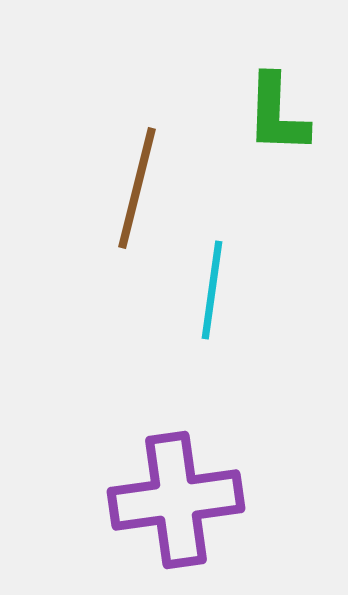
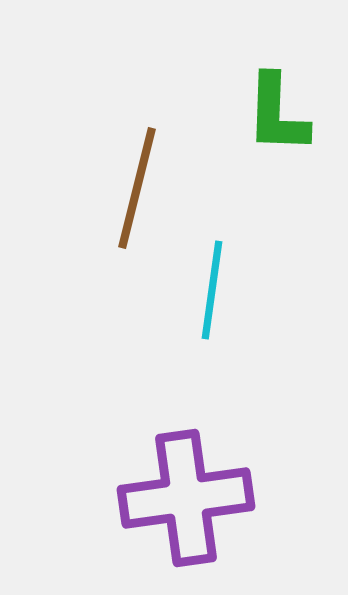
purple cross: moved 10 px right, 2 px up
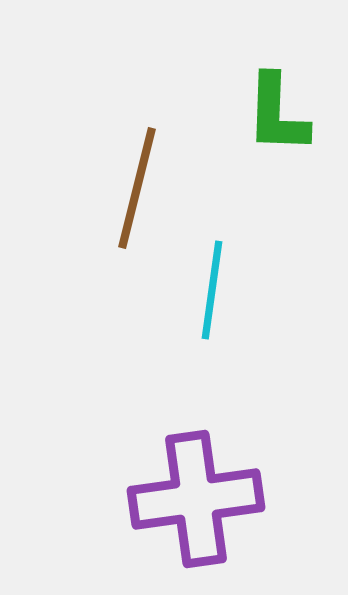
purple cross: moved 10 px right, 1 px down
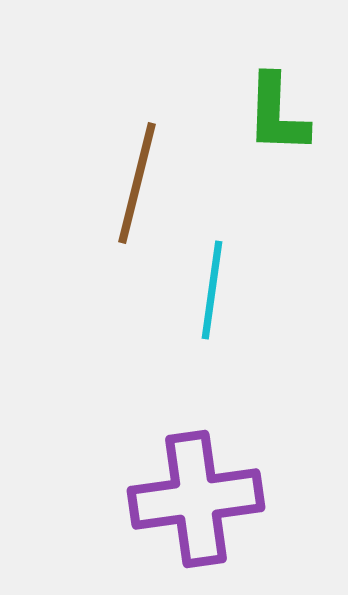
brown line: moved 5 px up
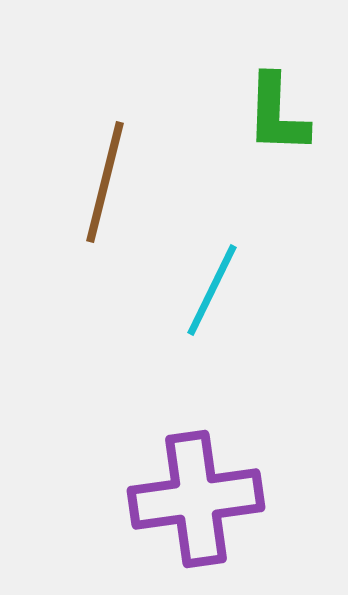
brown line: moved 32 px left, 1 px up
cyan line: rotated 18 degrees clockwise
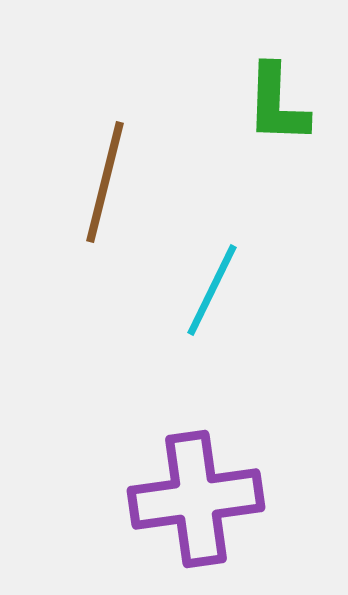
green L-shape: moved 10 px up
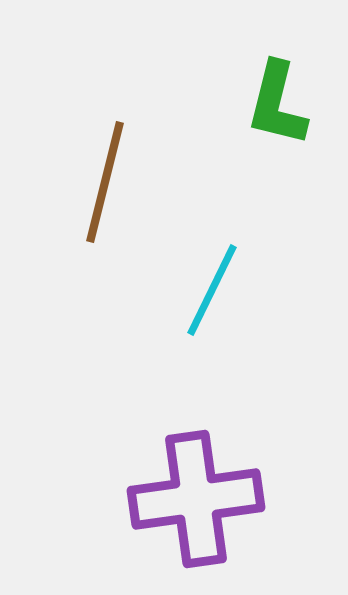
green L-shape: rotated 12 degrees clockwise
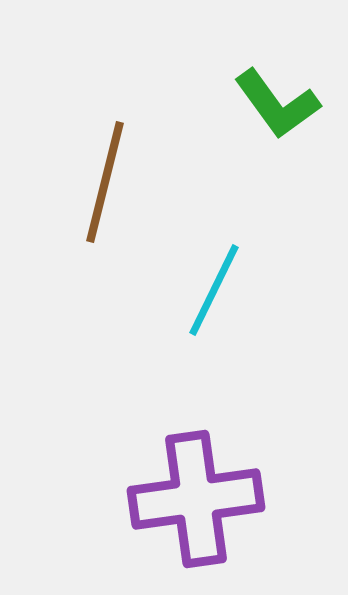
green L-shape: rotated 50 degrees counterclockwise
cyan line: moved 2 px right
